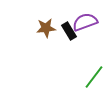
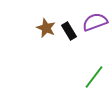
purple semicircle: moved 10 px right
brown star: rotated 30 degrees clockwise
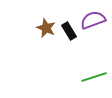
purple semicircle: moved 2 px left, 2 px up
green line: rotated 35 degrees clockwise
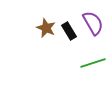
purple semicircle: moved 3 px down; rotated 80 degrees clockwise
green line: moved 1 px left, 14 px up
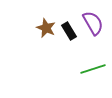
green line: moved 6 px down
